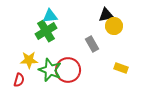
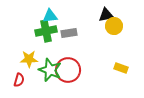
green cross: rotated 20 degrees clockwise
gray rectangle: moved 23 px left, 11 px up; rotated 70 degrees counterclockwise
yellow star: moved 1 px up
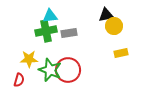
yellow rectangle: moved 15 px up; rotated 32 degrees counterclockwise
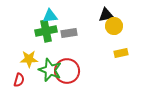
red circle: moved 1 px left, 1 px down
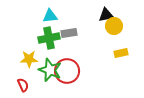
green cross: moved 3 px right, 7 px down
red semicircle: moved 4 px right, 5 px down; rotated 40 degrees counterclockwise
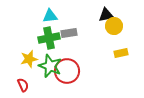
yellow star: rotated 12 degrees counterclockwise
green star: moved 4 px up
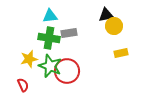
green cross: rotated 20 degrees clockwise
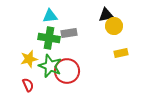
red semicircle: moved 5 px right
